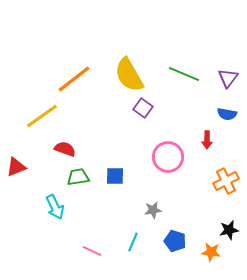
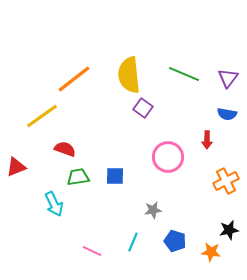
yellow semicircle: rotated 24 degrees clockwise
cyan arrow: moved 1 px left, 3 px up
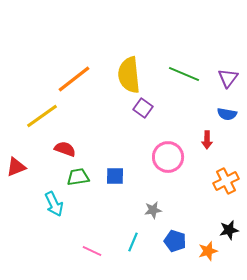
orange star: moved 3 px left, 1 px up; rotated 24 degrees counterclockwise
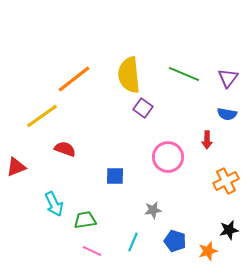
green trapezoid: moved 7 px right, 43 px down
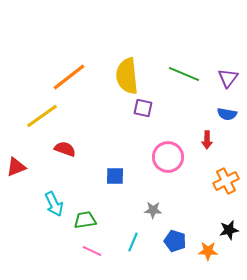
yellow semicircle: moved 2 px left, 1 px down
orange line: moved 5 px left, 2 px up
purple square: rotated 24 degrees counterclockwise
gray star: rotated 12 degrees clockwise
orange star: rotated 18 degrees clockwise
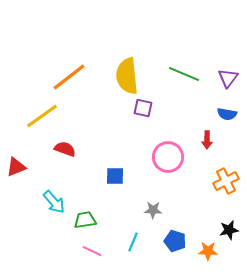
cyan arrow: moved 2 px up; rotated 15 degrees counterclockwise
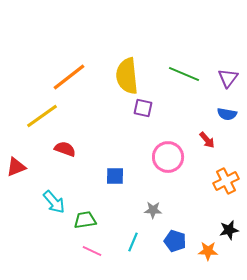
red arrow: rotated 42 degrees counterclockwise
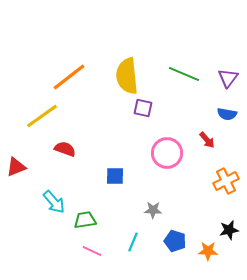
pink circle: moved 1 px left, 4 px up
